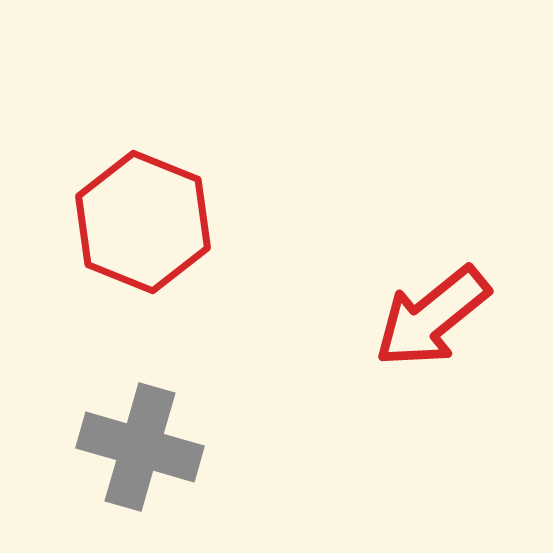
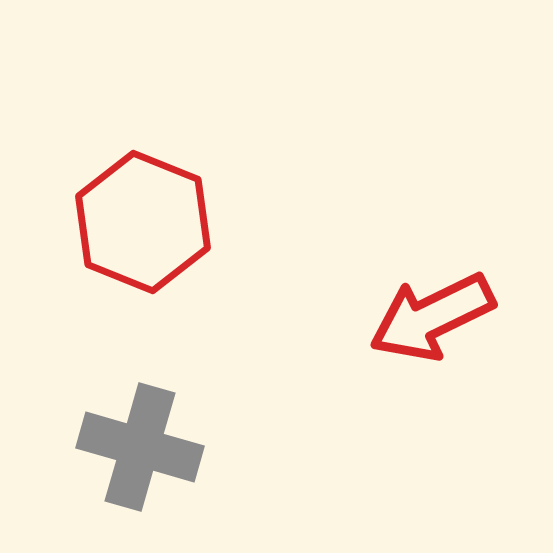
red arrow: rotated 13 degrees clockwise
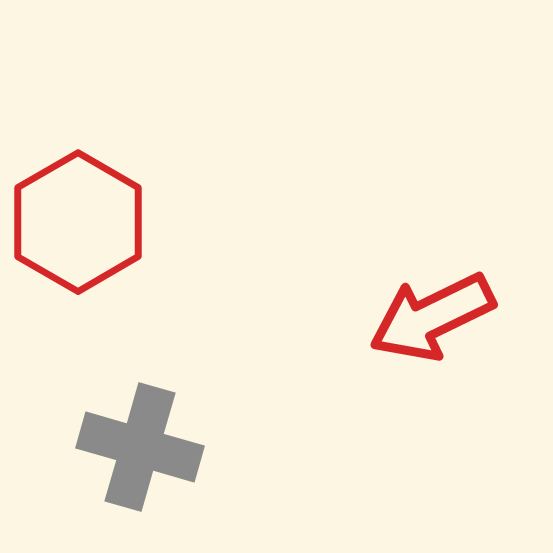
red hexagon: moved 65 px left; rotated 8 degrees clockwise
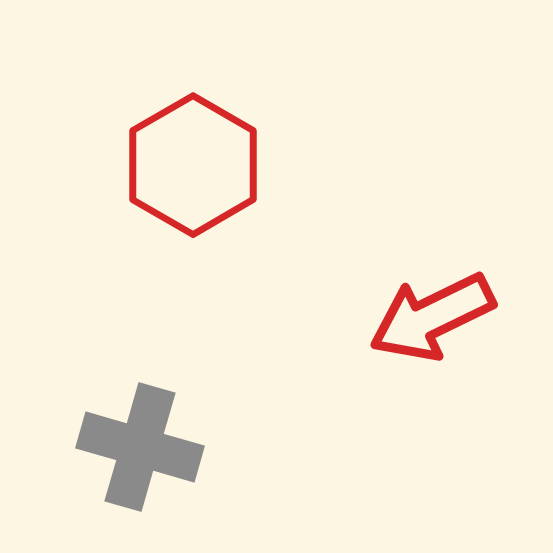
red hexagon: moved 115 px right, 57 px up
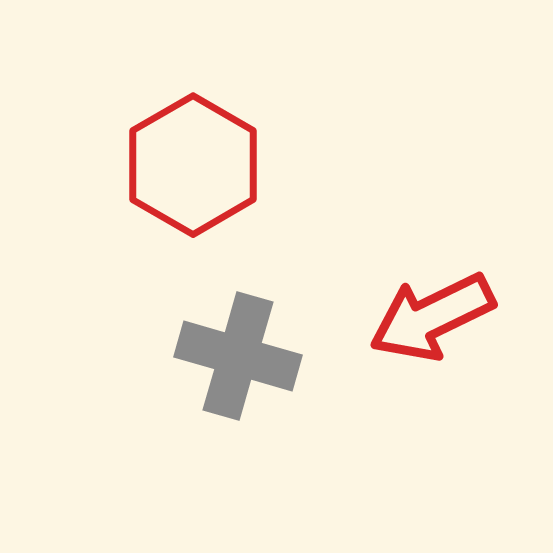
gray cross: moved 98 px right, 91 px up
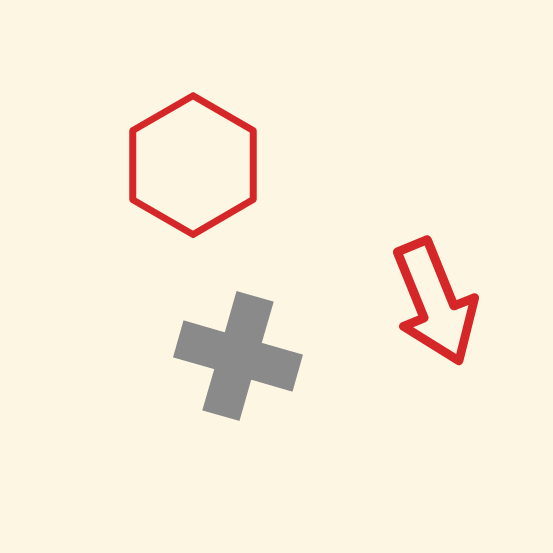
red arrow: moved 3 px right, 15 px up; rotated 86 degrees counterclockwise
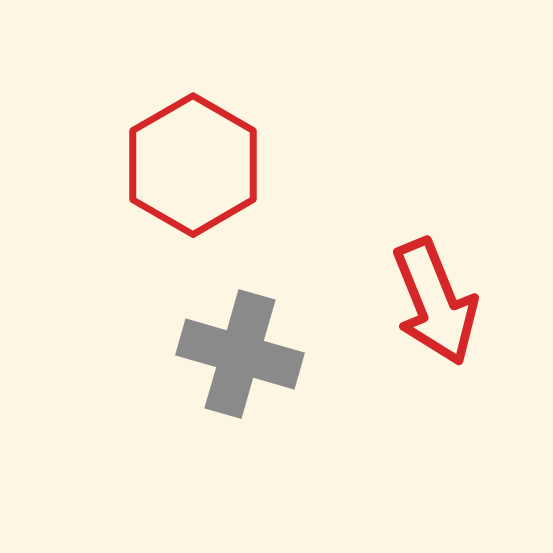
gray cross: moved 2 px right, 2 px up
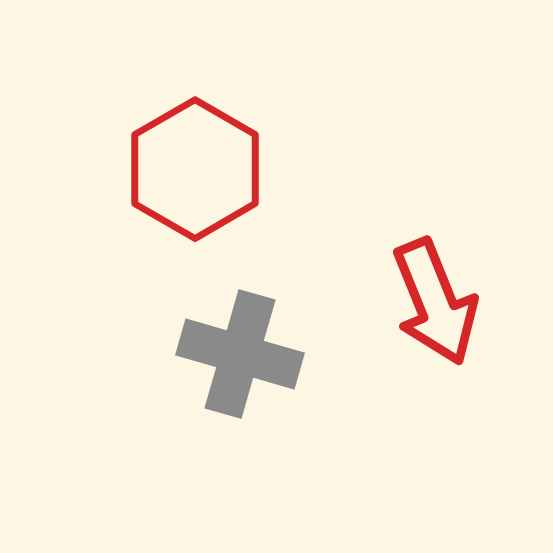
red hexagon: moved 2 px right, 4 px down
